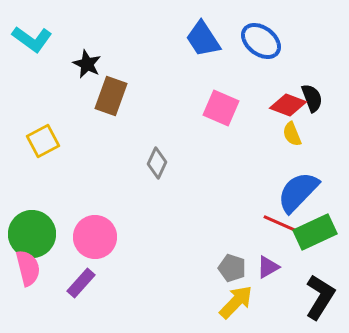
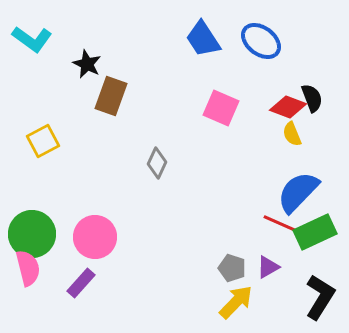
red diamond: moved 2 px down
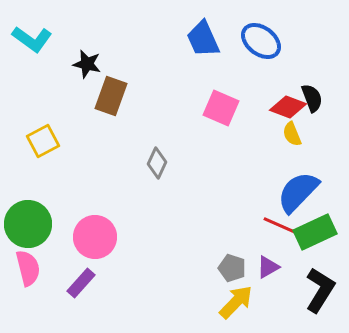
blue trapezoid: rotated 9 degrees clockwise
black star: rotated 12 degrees counterclockwise
red line: moved 2 px down
green circle: moved 4 px left, 10 px up
black L-shape: moved 7 px up
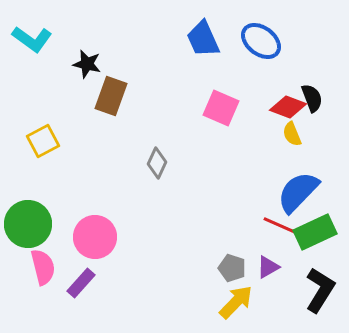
pink semicircle: moved 15 px right, 1 px up
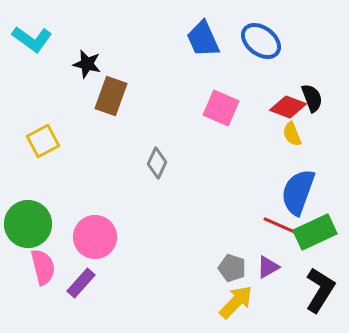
blue semicircle: rotated 24 degrees counterclockwise
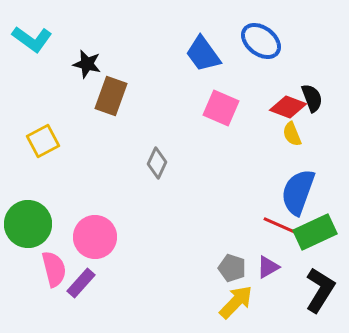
blue trapezoid: moved 15 px down; rotated 12 degrees counterclockwise
pink semicircle: moved 11 px right, 2 px down
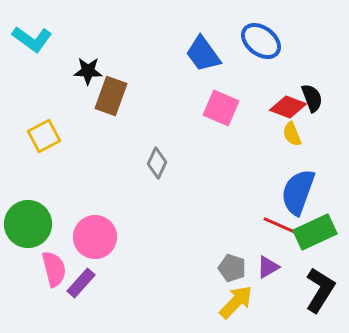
black star: moved 1 px right, 7 px down; rotated 12 degrees counterclockwise
yellow square: moved 1 px right, 5 px up
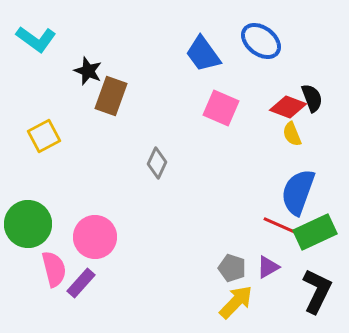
cyan L-shape: moved 4 px right
black star: rotated 20 degrees clockwise
black L-shape: moved 3 px left, 1 px down; rotated 6 degrees counterclockwise
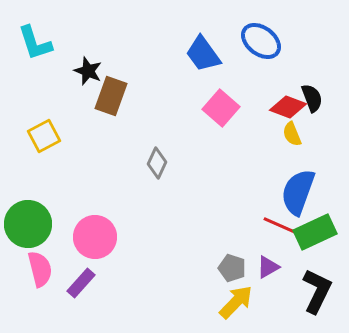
cyan L-shape: moved 1 px left, 4 px down; rotated 36 degrees clockwise
pink square: rotated 18 degrees clockwise
pink semicircle: moved 14 px left
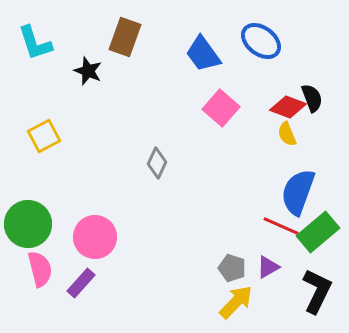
brown rectangle: moved 14 px right, 59 px up
yellow semicircle: moved 5 px left
green rectangle: moved 3 px right; rotated 15 degrees counterclockwise
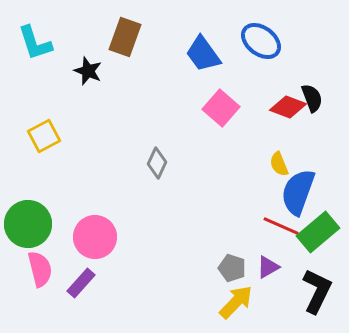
yellow semicircle: moved 8 px left, 30 px down
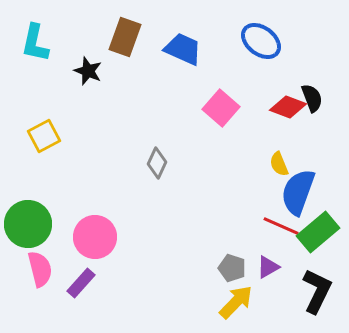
cyan L-shape: rotated 30 degrees clockwise
blue trapezoid: moved 20 px left, 5 px up; rotated 150 degrees clockwise
